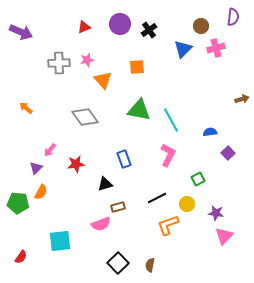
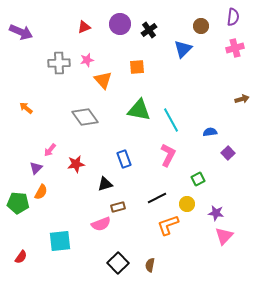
pink cross: moved 19 px right
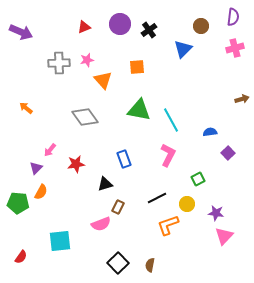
brown rectangle: rotated 48 degrees counterclockwise
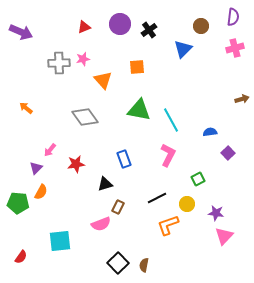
pink star: moved 4 px left, 1 px up
brown semicircle: moved 6 px left
